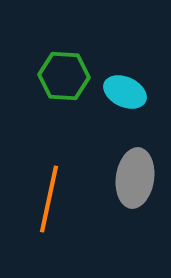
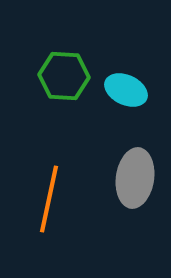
cyan ellipse: moved 1 px right, 2 px up
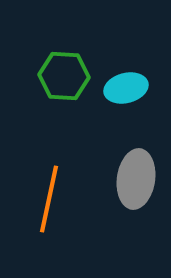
cyan ellipse: moved 2 px up; rotated 39 degrees counterclockwise
gray ellipse: moved 1 px right, 1 px down
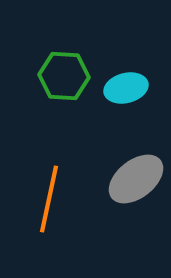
gray ellipse: rotated 44 degrees clockwise
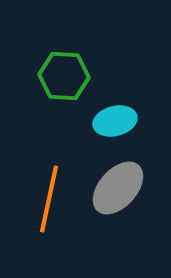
cyan ellipse: moved 11 px left, 33 px down
gray ellipse: moved 18 px left, 9 px down; rotated 10 degrees counterclockwise
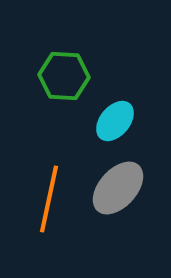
cyan ellipse: rotated 36 degrees counterclockwise
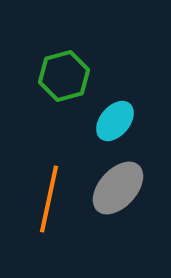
green hexagon: rotated 18 degrees counterclockwise
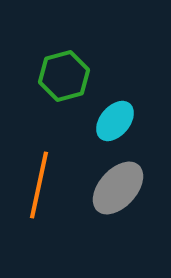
orange line: moved 10 px left, 14 px up
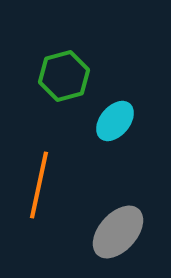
gray ellipse: moved 44 px down
